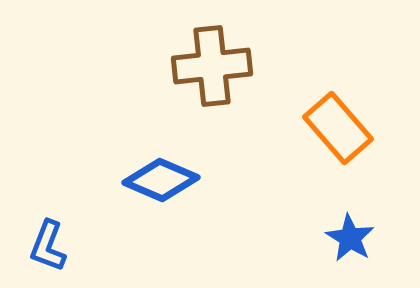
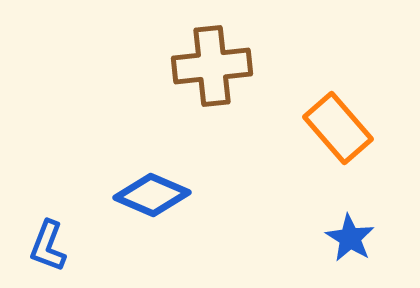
blue diamond: moved 9 px left, 15 px down
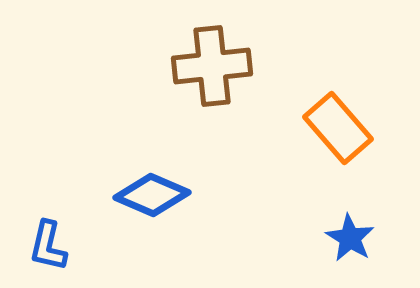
blue L-shape: rotated 8 degrees counterclockwise
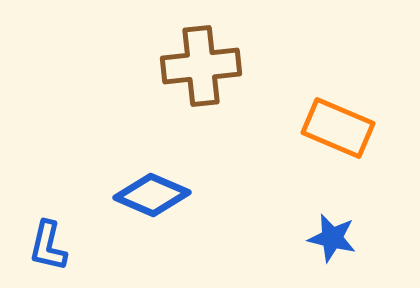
brown cross: moved 11 px left
orange rectangle: rotated 26 degrees counterclockwise
blue star: moved 18 px left; rotated 18 degrees counterclockwise
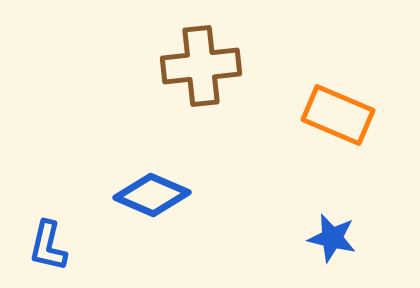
orange rectangle: moved 13 px up
